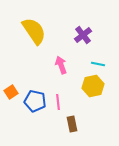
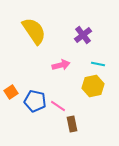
pink arrow: rotated 96 degrees clockwise
pink line: moved 4 px down; rotated 49 degrees counterclockwise
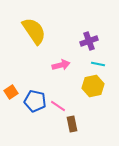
purple cross: moved 6 px right, 6 px down; rotated 18 degrees clockwise
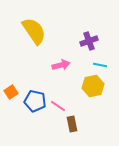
cyan line: moved 2 px right, 1 px down
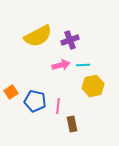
yellow semicircle: moved 4 px right, 5 px down; rotated 96 degrees clockwise
purple cross: moved 19 px left, 1 px up
cyan line: moved 17 px left; rotated 16 degrees counterclockwise
pink line: rotated 63 degrees clockwise
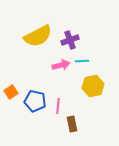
cyan line: moved 1 px left, 4 px up
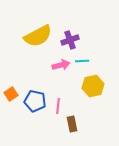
orange square: moved 2 px down
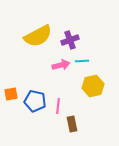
orange square: rotated 24 degrees clockwise
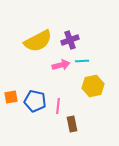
yellow semicircle: moved 5 px down
orange square: moved 3 px down
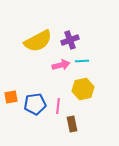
yellow hexagon: moved 10 px left, 3 px down
blue pentagon: moved 3 px down; rotated 20 degrees counterclockwise
